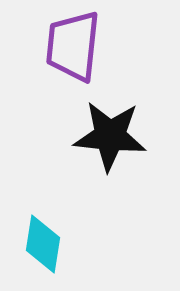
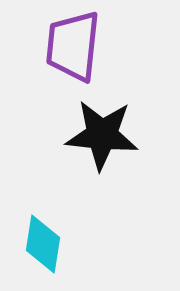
black star: moved 8 px left, 1 px up
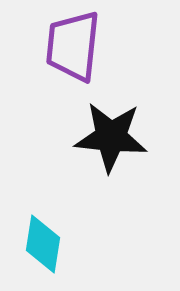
black star: moved 9 px right, 2 px down
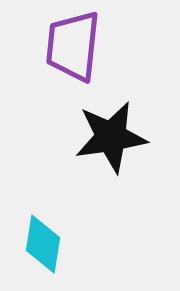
black star: rotated 14 degrees counterclockwise
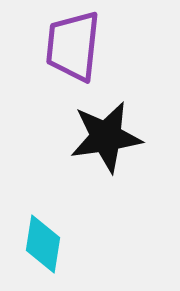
black star: moved 5 px left
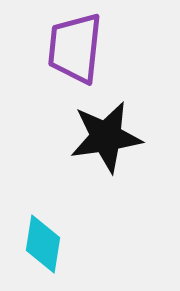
purple trapezoid: moved 2 px right, 2 px down
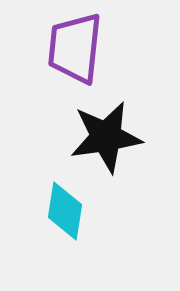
cyan diamond: moved 22 px right, 33 px up
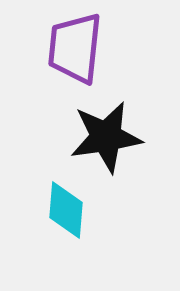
cyan diamond: moved 1 px right, 1 px up; rotated 4 degrees counterclockwise
